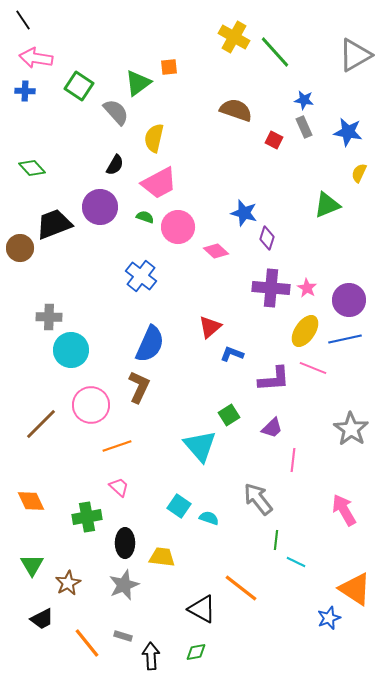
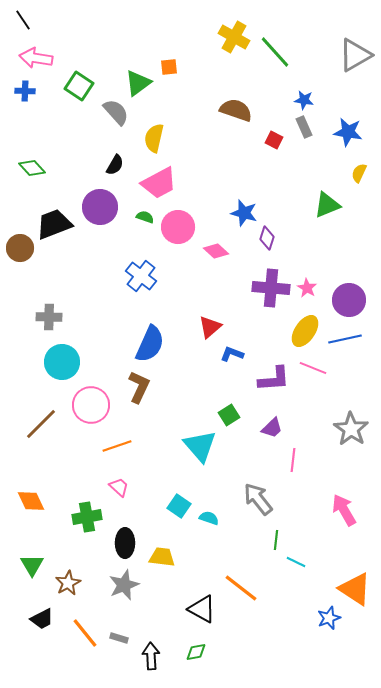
cyan circle at (71, 350): moved 9 px left, 12 px down
gray rectangle at (123, 636): moved 4 px left, 2 px down
orange line at (87, 643): moved 2 px left, 10 px up
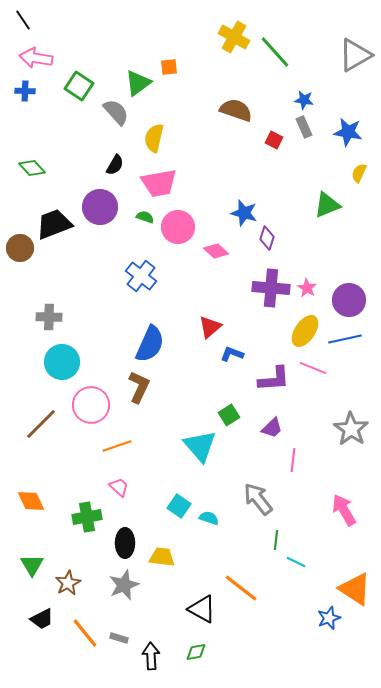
pink trapezoid at (159, 183): rotated 18 degrees clockwise
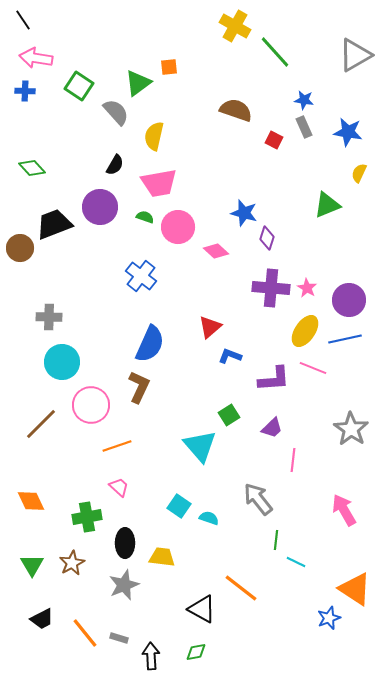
yellow cross at (234, 37): moved 1 px right, 11 px up
yellow semicircle at (154, 138): moved 2 px up
blue L-shape at (232, 354): moved 2 px left, 2 px down
brown star at (68, 583): moved 4 px right, 20 px up
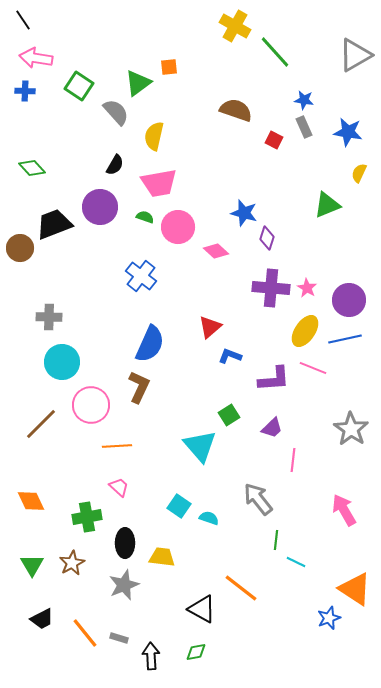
orange line at (117, 446): rotated 16 degrees clockwise
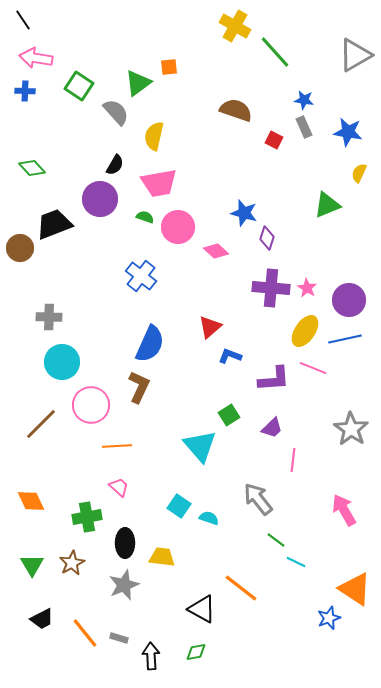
purple circle at (100, 207): moved 8 px up
green line at (276, 540): rotated 60 degrees counterclockwise
